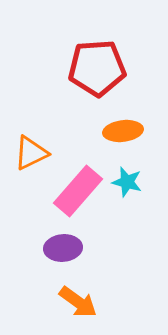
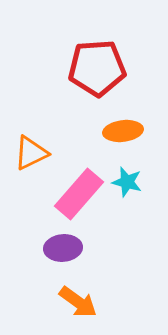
pink rectangle: moved 1 px right, 3 px down
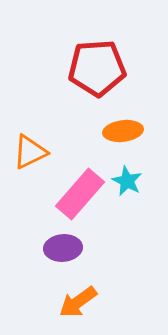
orange triangle: moved 1 px left, 1 px up
cyan star: moved 1 px up; rotated 12 degrees clockwise
pink rectangle: moved 1 px right
orange arrow: rotated 108 degrees clockwise
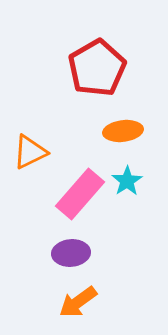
red pentagon: rotated 26 degrees counterclockwise
cyan star: rotated 12 degrees clockwise
purple ellipse: moved 8 px right, 5 px down
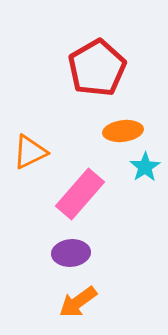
cyan star: moved 18 px right, 14 px up
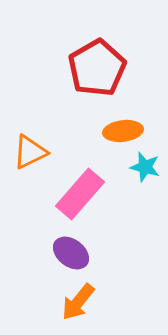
cyan star: rotated 24 degrees counterclockwise
purple ellipse: rotated 42 degrees clockwise
orange arrow: rotated 15 degrees counterclockwise
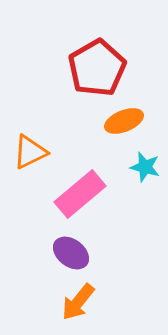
orange ellipse: moved 1 px right, 10 px up; rotated 15 degrees counterclockwise
pink rectangle: rotated 9 degrees clockwise
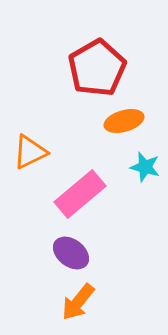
orange ellipse: rotated 6 degrees clockwise
